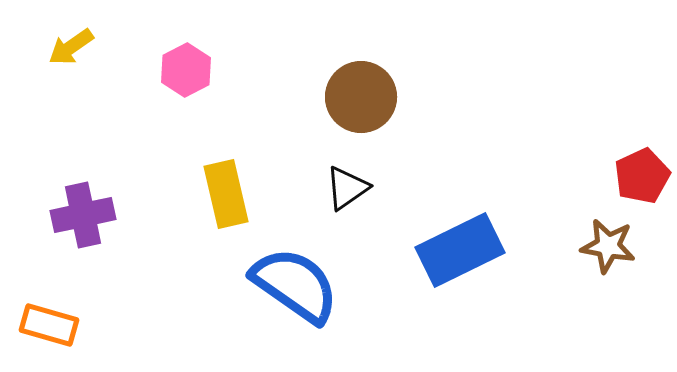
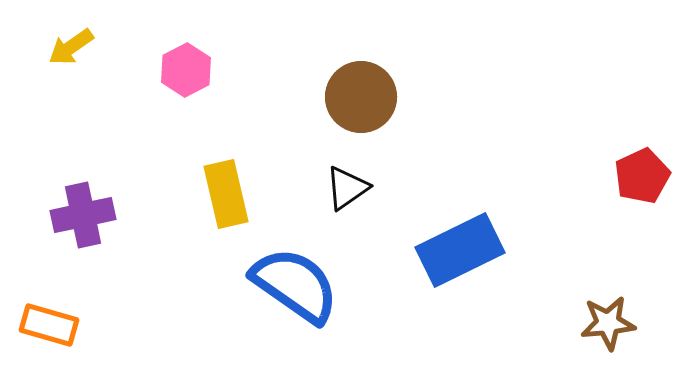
brown star: moved 77 px down; rotated 16 degrees counterclockwise
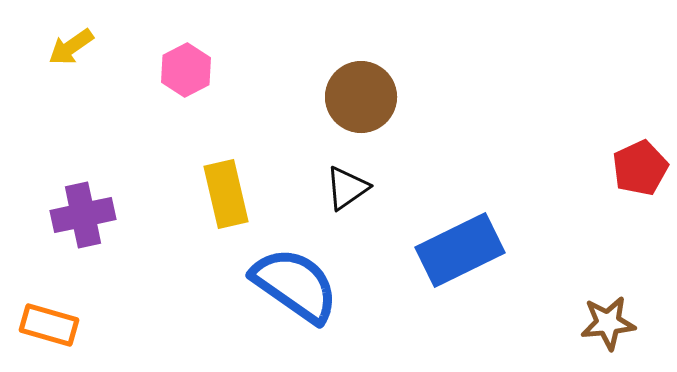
red pentagon: moved 2 px left, 8 px up
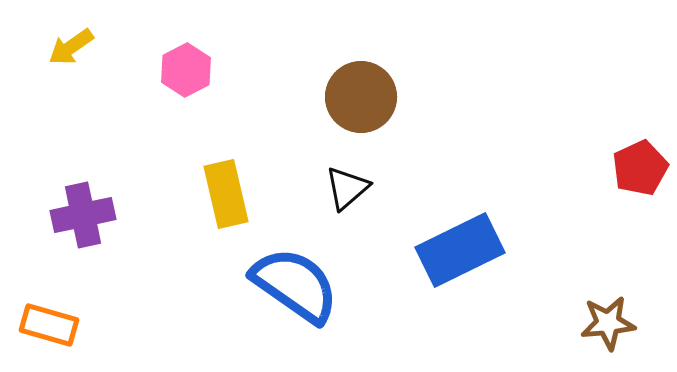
black triangle: rotated 6 degrees counterclockwise
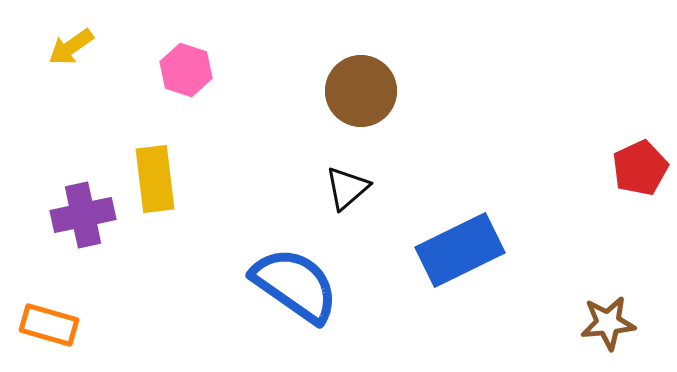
pink hexagon: rotated 15 degrees counterclockwise
brown circle: moved 6 px up
yellow rectangle: moved 71 px left, 15 px up; rotated 6 degrees clockwise
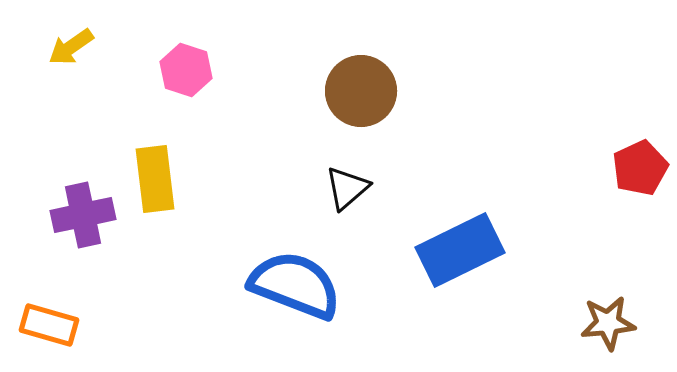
blue semicircle: rotated 14 degrees counterclockwise
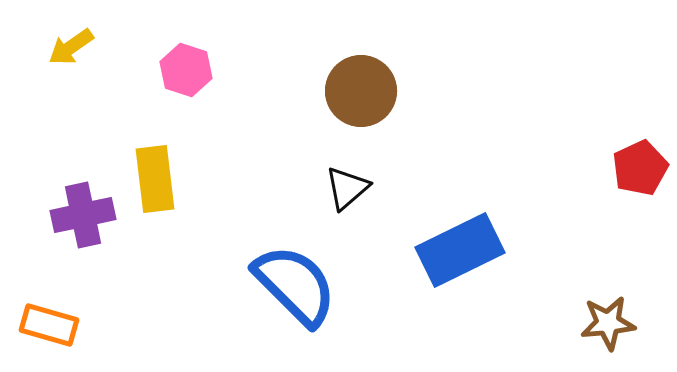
blue semicircle: rotated 24 degrees clockwise
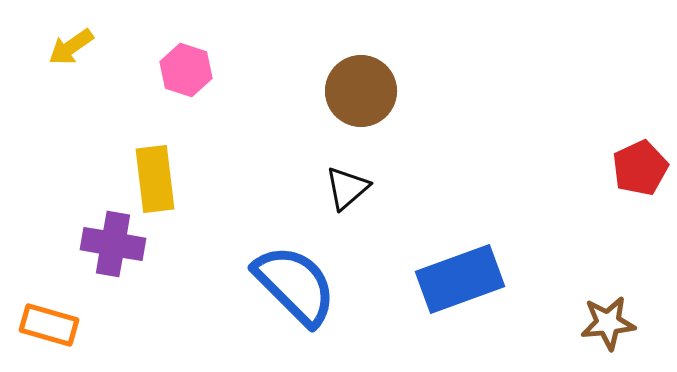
purple cross: moved 30 px right, 29 px down; rotated 22 degrees clockwise
blue rectangle: moved 29 px down; rotated 6 degrees clockwise
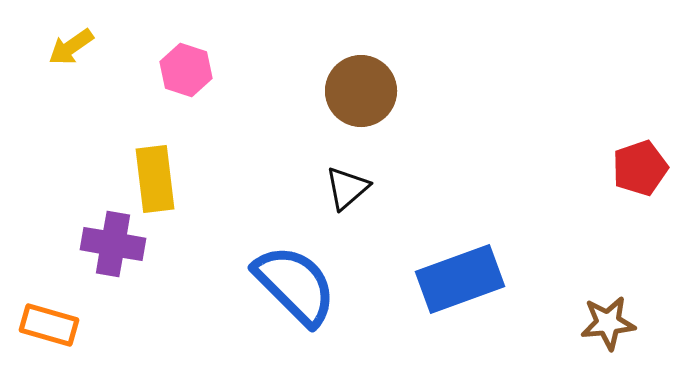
red pentagon: rotated 6 degrees clockwise
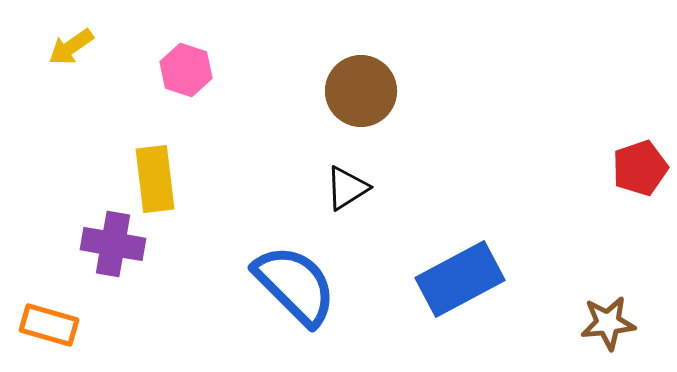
black triangle: rotated 9 degrees clockwise
blue rectangle: rotated 8 degrees counterclockwise
